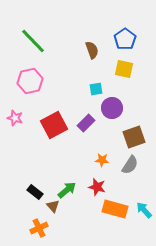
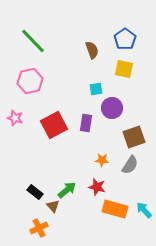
purple rectangle: rotated 36 degrees counterclockwise
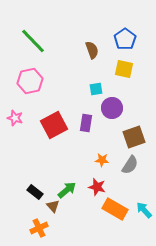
orange rectangle: rotated 15 degrees clockwise
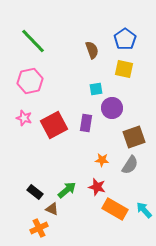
pink star: moved 9 px right
brown triangle: moved 1 px left, 3 px down; rotated 24 degrees counterclockwise
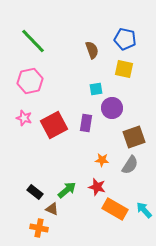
blue pentagon: rotated 25 degrees counterclockwise
orange cross: rotated 36 degrees clockwise
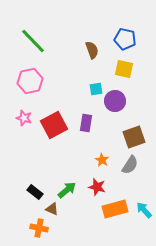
purple circle: moved 3 px right, 7 px up
orange star: rotated 24 degrees clockwise
orange rectangle: rotated 45 degrees counterclockwise
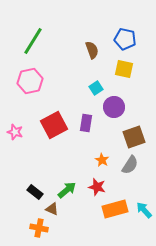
green line: rotated 76 degrees clockwise
cyan square: moved 1 px up; rotated 24 degrees counterclockwise
purple circle: moved 1 px left, 6 px down
pink star: moved 9 px left, 14 px down
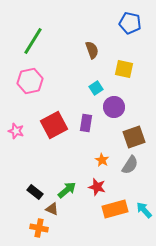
blue pentagon: moved 5 px right, 16 px up
pink star: moved 1 px right, 1 px up
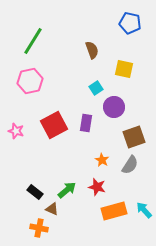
orange rectangle: moved 1 px left, 2 px down
